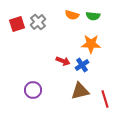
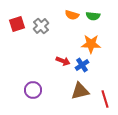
gray cross: moved 3 px right, 4 px down
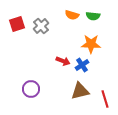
purple circle: moved 2 px left, 1 px up
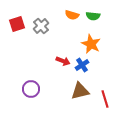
orange star: rotated 24 degrees clockwise
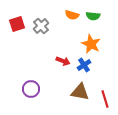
blue cross: moved 2 px right
brown triangle: moved 1 px down; rotated 24 degrees clockwise
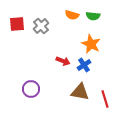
red square: rotated 14 degrees clockwise
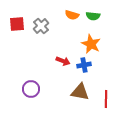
blue cross: rotated 24 degrees clockwise
red line: moved 1 px right; rotated 18 degrees clockwise
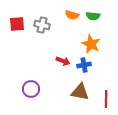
gray cross: moved 1 px right, 1 px up; rotated 35 degrees counterclockwise
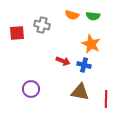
red square: moved 9 px down
blue cross: rotated 24 degrees clockwise
